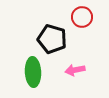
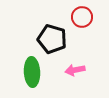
green ellipse: moved 1 px left
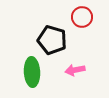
black pentagon: moved 1 px down
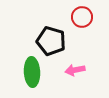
black pentagon: moved 1 px left, 1 px down
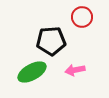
black pentagon: rotated 20 degrees counterclockwise
green ellipse: rotated 64 degrees clockwise
